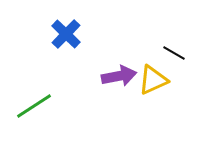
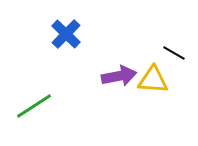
yellow triangle: rotated 28 degrees clockwise
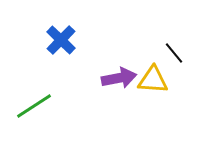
blue cross: moved 5 px left, 6 px down
black line: rotated 20 degrees clockwise
purple arrow: moved 2 px down
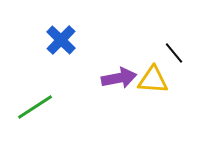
green line: moved 1 px right, 1 px down
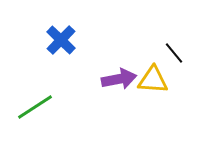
purple arrow: moved 1 px down
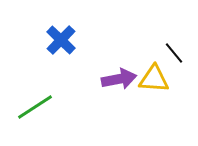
yellow triangle: moved 1 px right, 1 px up
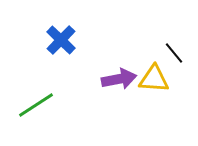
green line: moved 1 px right, 2 px up
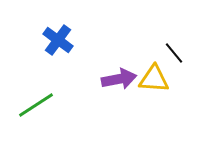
blue cross: moved 3 px left; rotated 8 degrees counterclockwise
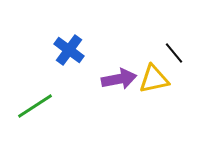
blue cross: moved 11 px right, 10 px down
yellow triangle: rotated 16 degrees counterclockwise
green line: moved 1 px left, 1 px down
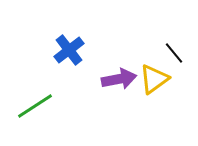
blue cross: rotated 16 degrees clockwise
yellow triangle: rotated 24 degrees counterclockwise
